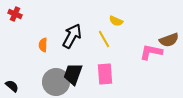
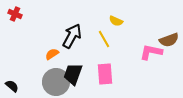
orange semicircle: moved 9 px right, 9 px down; rotated 56 degrees clockwise
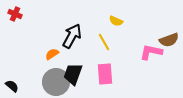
yellow line: moved 3 px down
